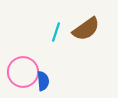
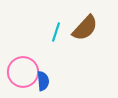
brown semicircle: moved 1 px left, 1 px up; rotated 12 degrees counterclockwise
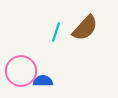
pink circle: moved 2 px left, 1 px up
blue semicircle: rotated 84 degrees counterclockwise
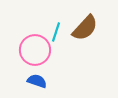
pink circle: moved 14 px right, 21 px up
blue semicircle: moved 6 px left; rotated 18 degrees clockwise
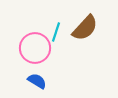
pink circle: moved 2 px up
blue semicircle: rotated 12 degrees clockwise
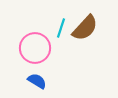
cyan line: moved 5 px right, 4 px up
